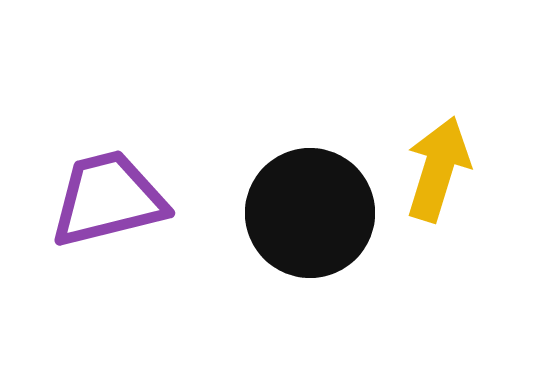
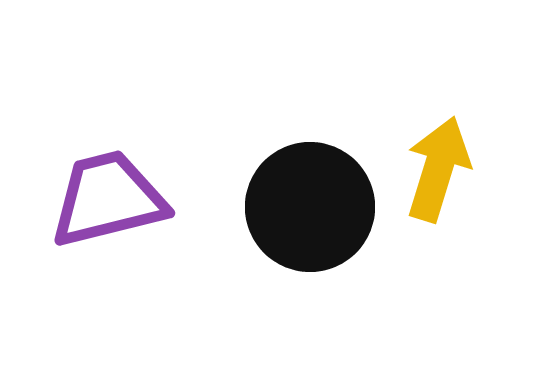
black circle: moved 6 px up
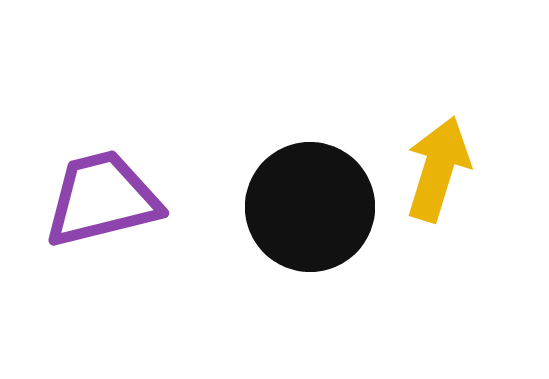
purple trapezoid: moved 6 px left
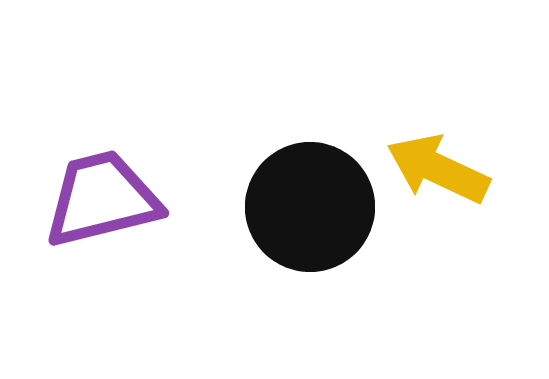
yellow arrow: rotated 82 degrees counterclockwise
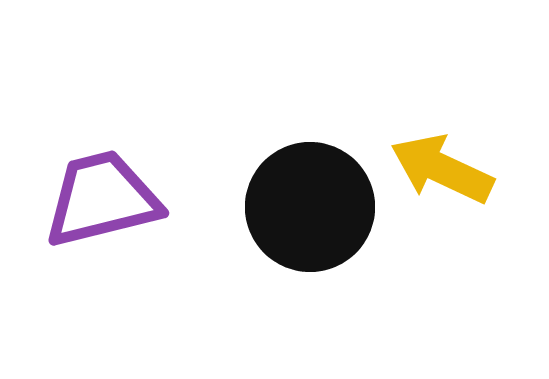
yellow arrow: moved 4 px right
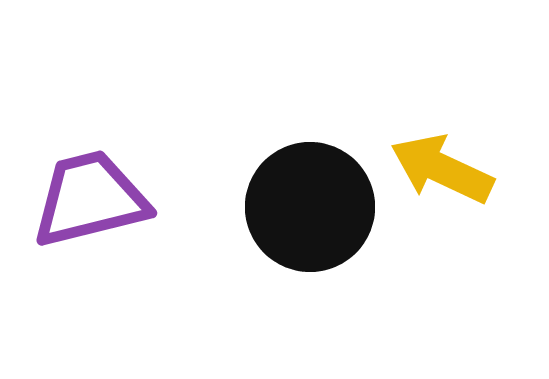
purple trapezoid: moved 12 px left
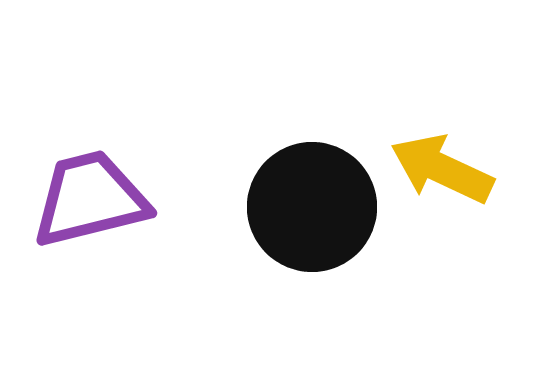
black circle: moved 2 px right
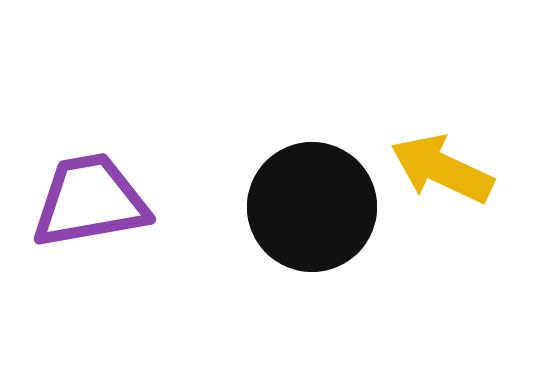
purple trapezoid: moved 2 px down; rotated 4 degrees clockwise
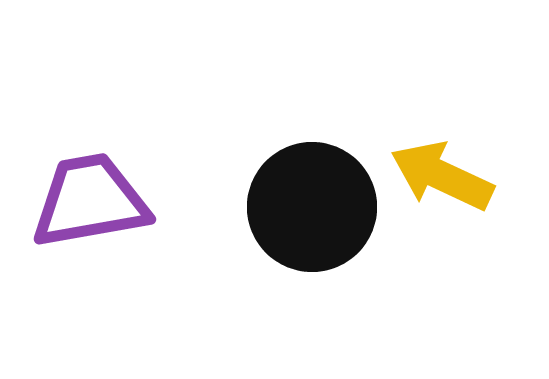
yellow arrow: moved 7 px down
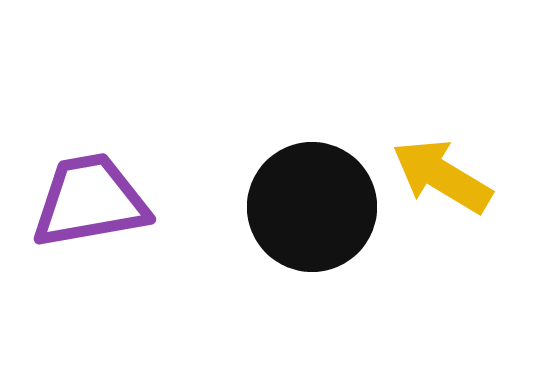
yellow arrow: rotated 6 degrees clockwise
